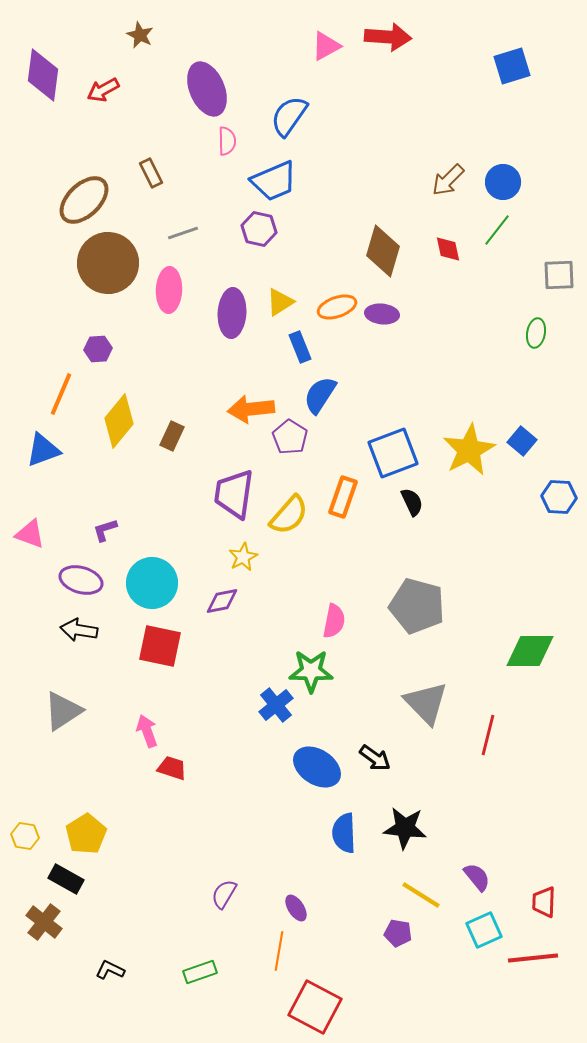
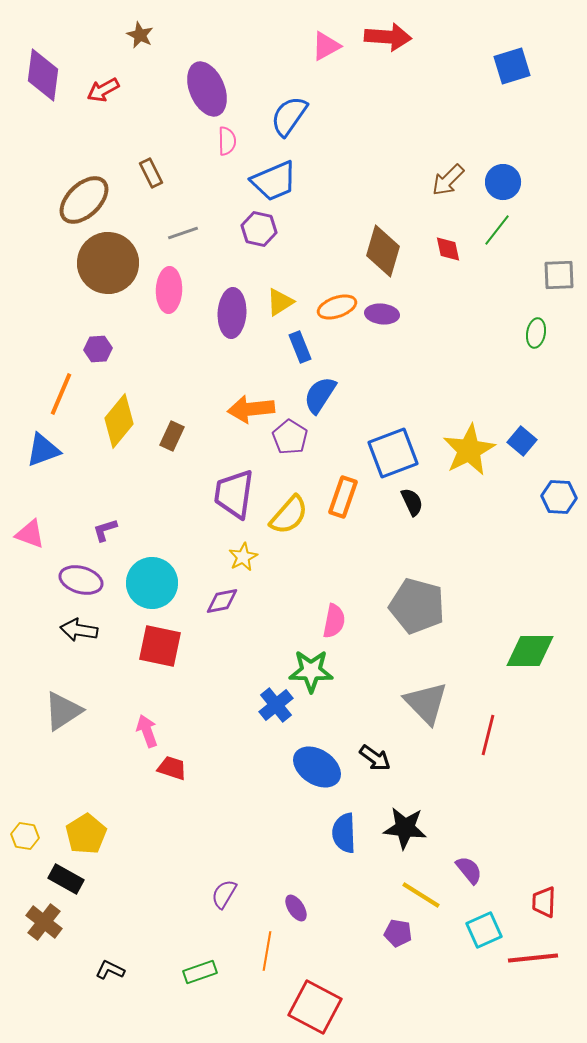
purple semicircle at (477, 877): moved 8 px left, 7 px up
orange line at (279, 951): moved 12 px left
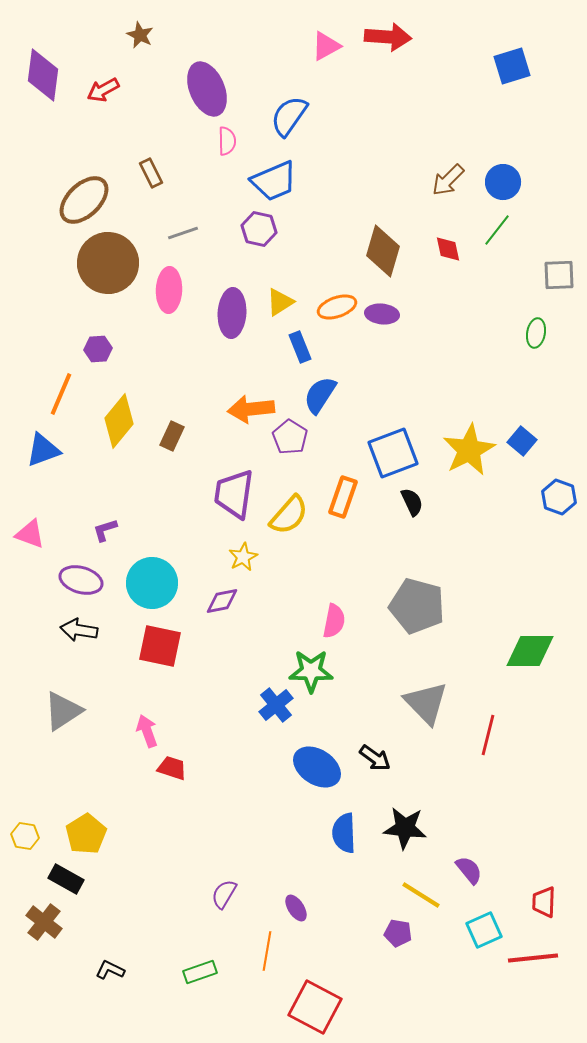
blue hexagon at (559, 497): rotated 16 degrees clockwise
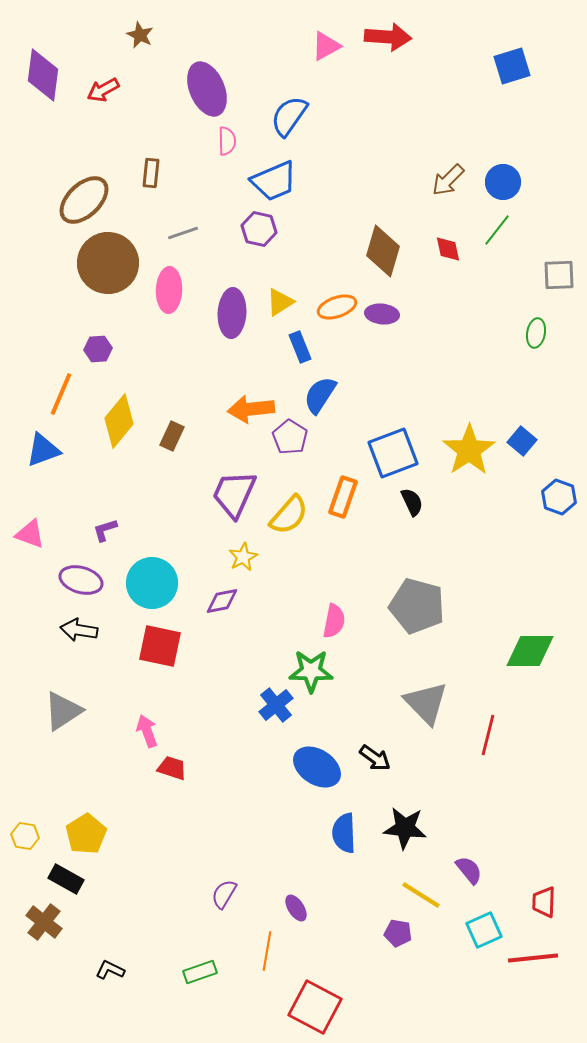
brown rectangle at (151, 173): rotated 32 degrees clockwise
yellow star at (469, 450): rotated 6 degrees counterclockwise
purple trapezoid at (234, 494): rotated 16 degrees clockwise
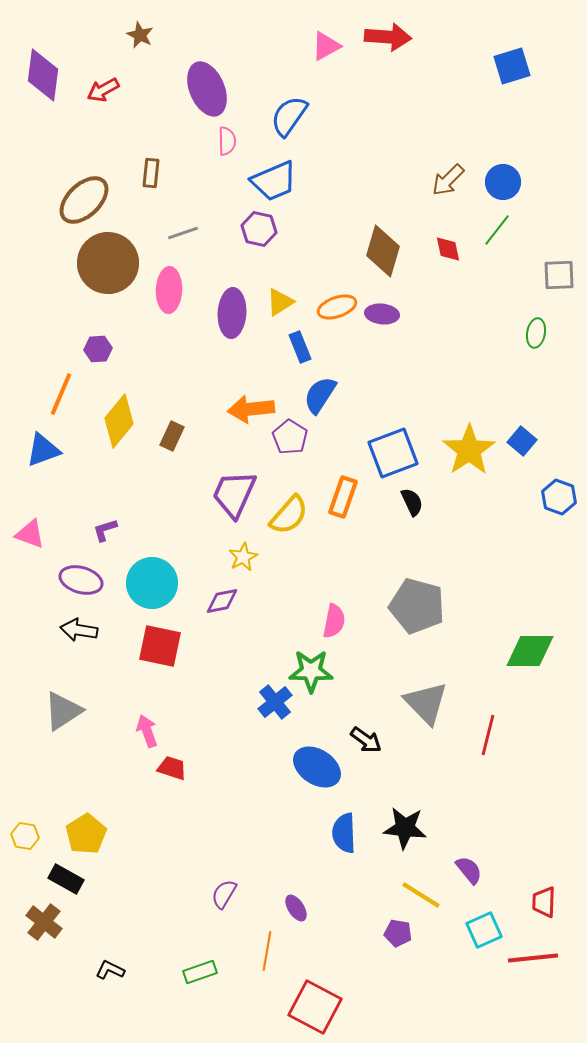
blue cross at (276, 705): moved 1 px left, 3 px up
black arrow at (375, 758): moved 9 px left, 18 px up
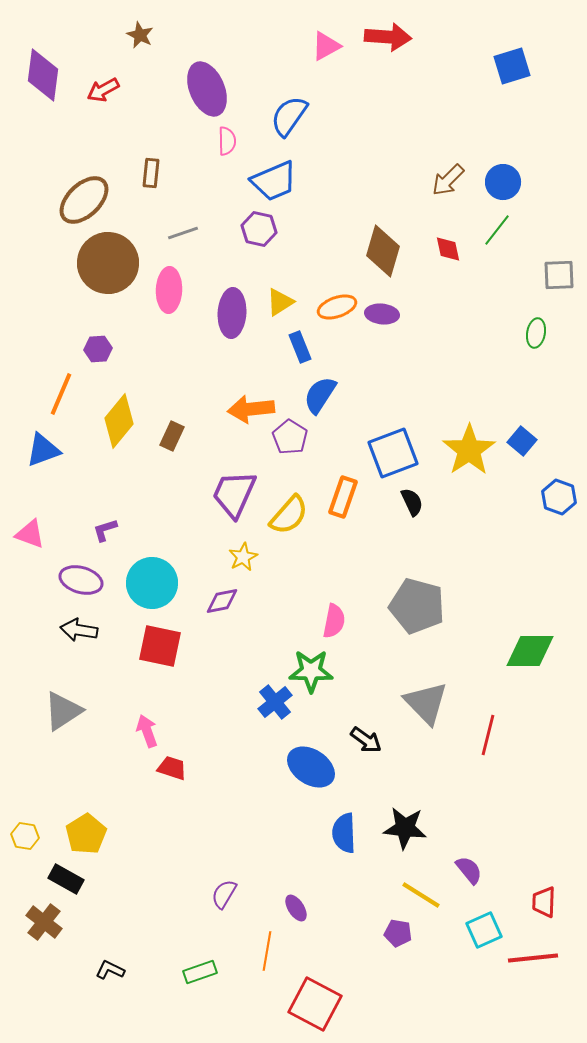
blue ellipse at (317, 767): moved 6 px left
red square at (315, 1007): moved 3 px up
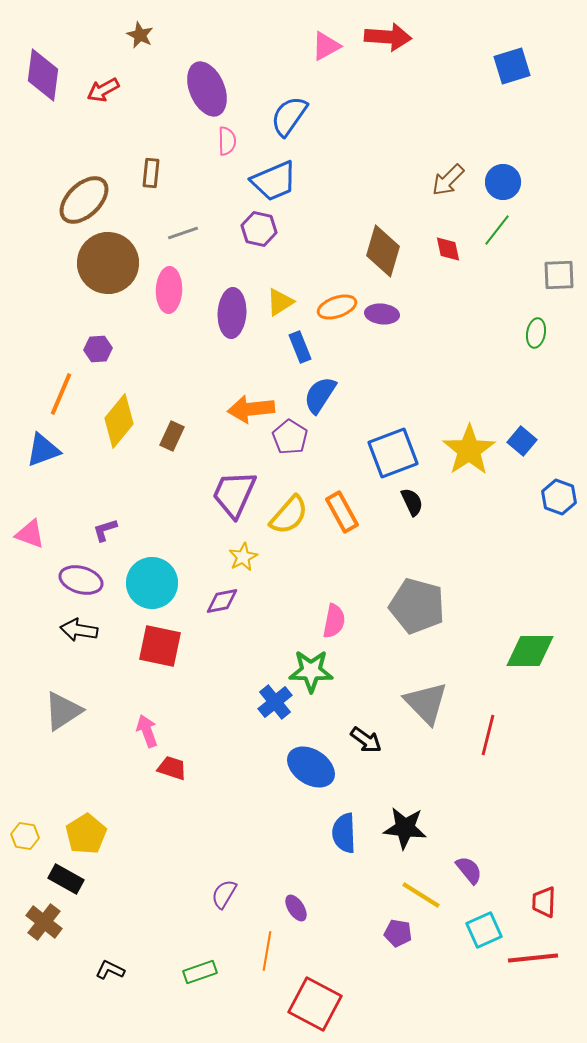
orange rectangle at (343, 497): moved 1 px left, 15 px down; rotated 48 degrees counterclockwise
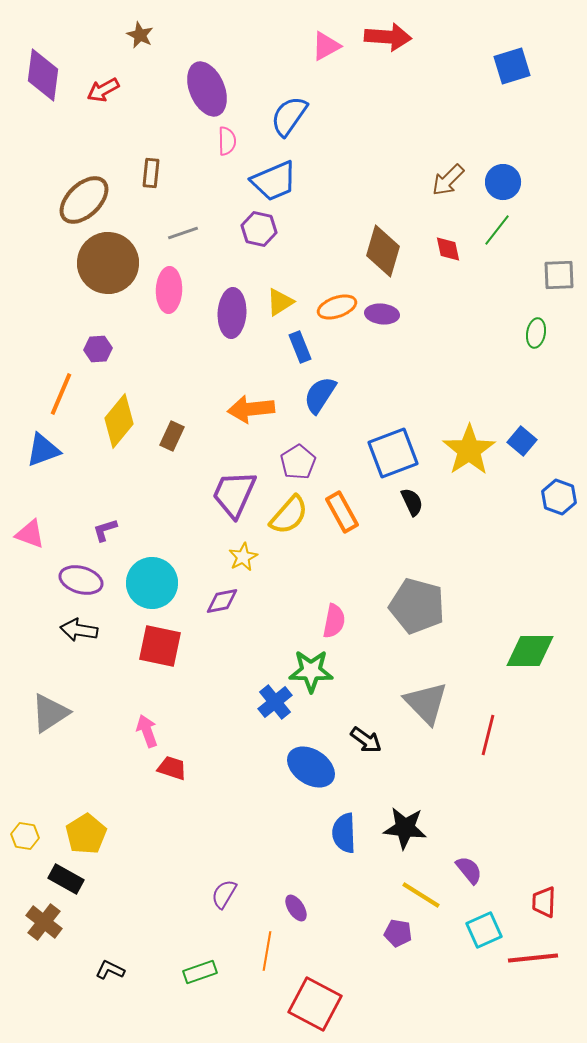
purple pentagon at (290, 437): moved 8 px right, 25 px down; rotated 8 degrees clockwise
gray triangle at (63, 711): moved 13 px left, 2 px down
